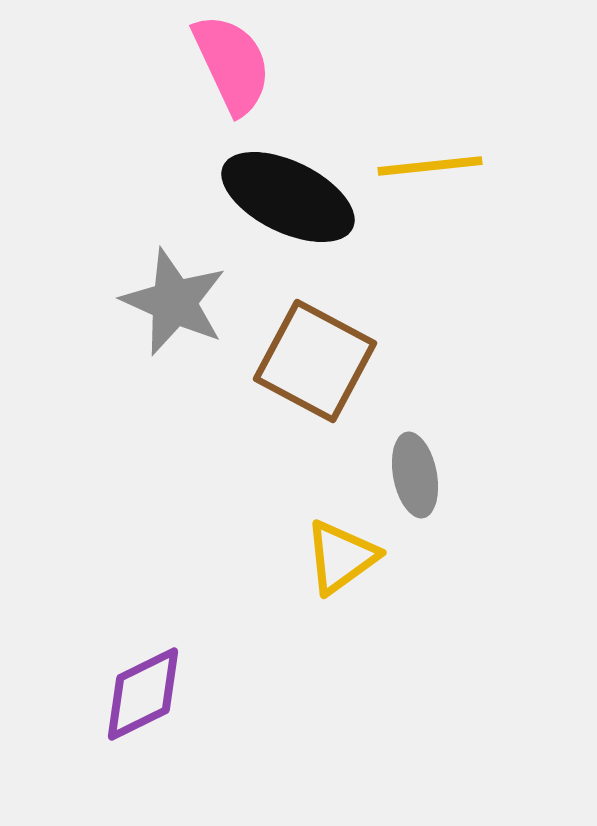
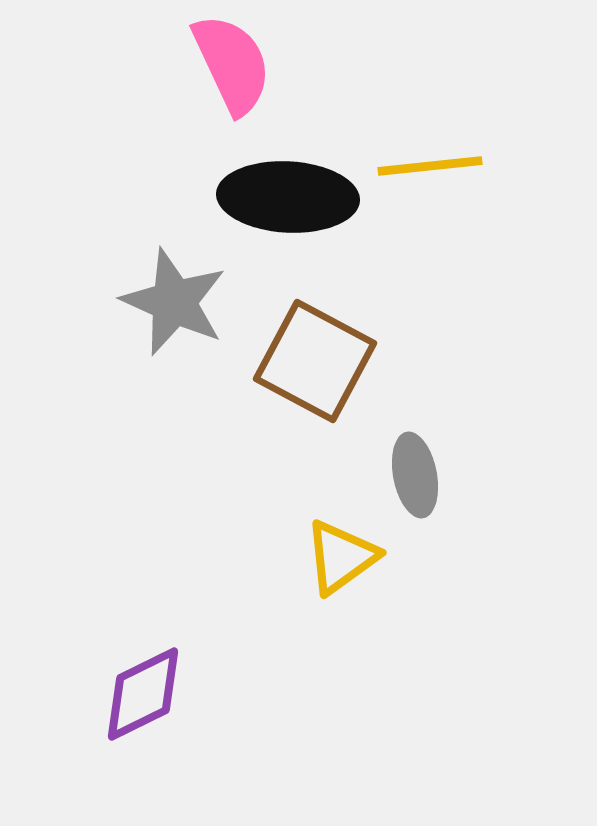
black ellipse: rotated 23 degrees counterclockwise
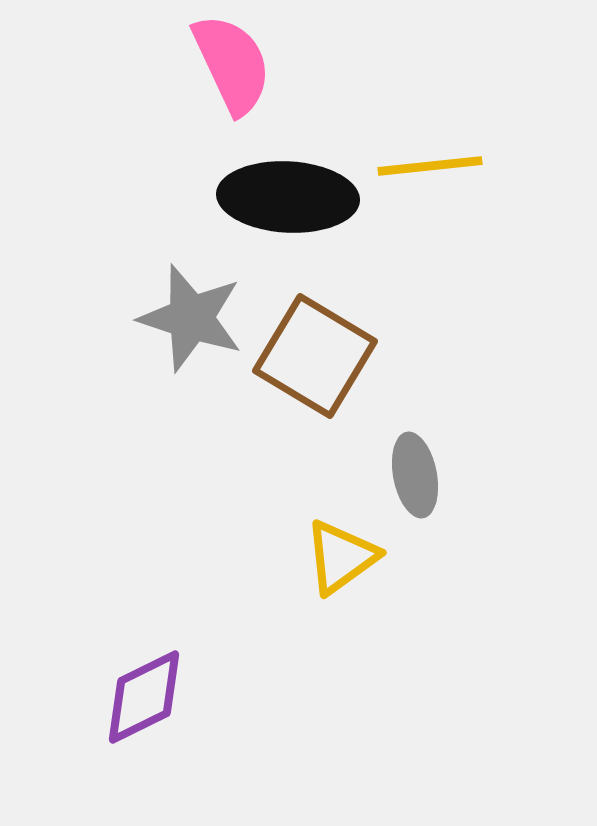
gray star: moved 17 px right, 16 px down; rotated 6 degrees counterclockwise
brown square: moved 5 px up; rotated 3 degrees clockwise
purple diamond: moved 1 px right, 3 px down
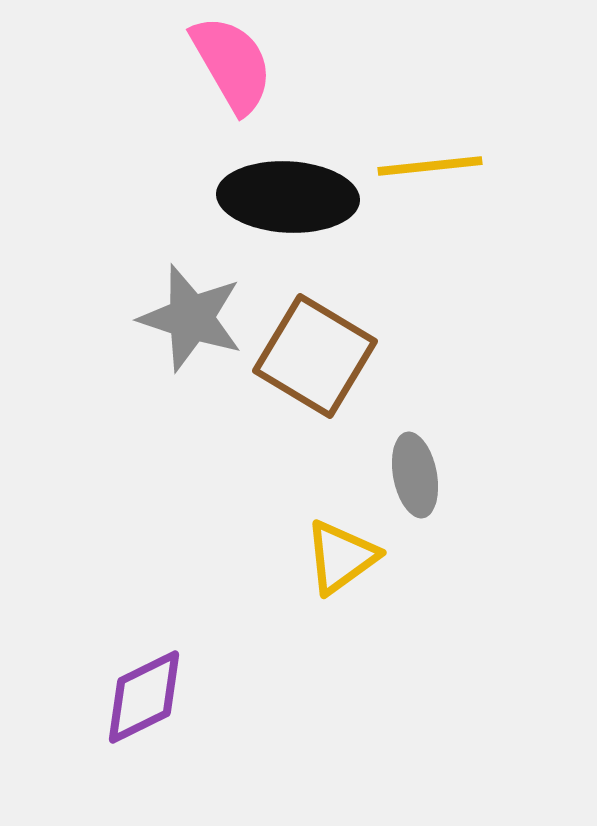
pink semicircle: rotated 5 degrees counterclockwise
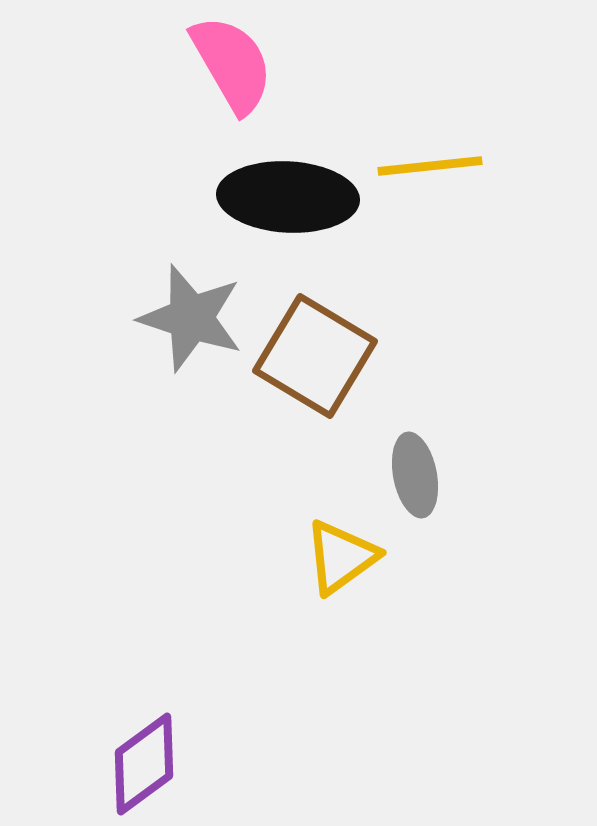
purple diamond: moved 67 px down; rotated 10 degrees counterclockwise
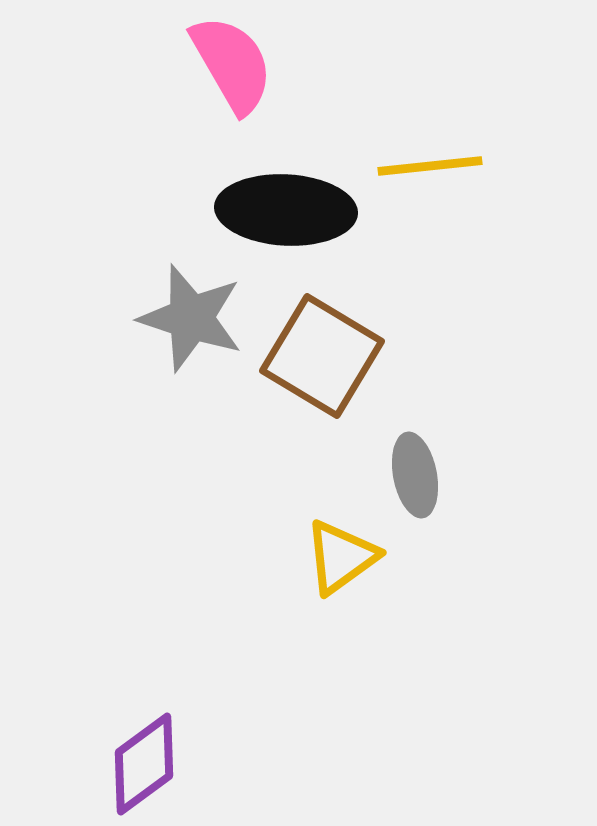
black ellipse: moved 2 px left, 13 px down
brown square: moved 7 px right
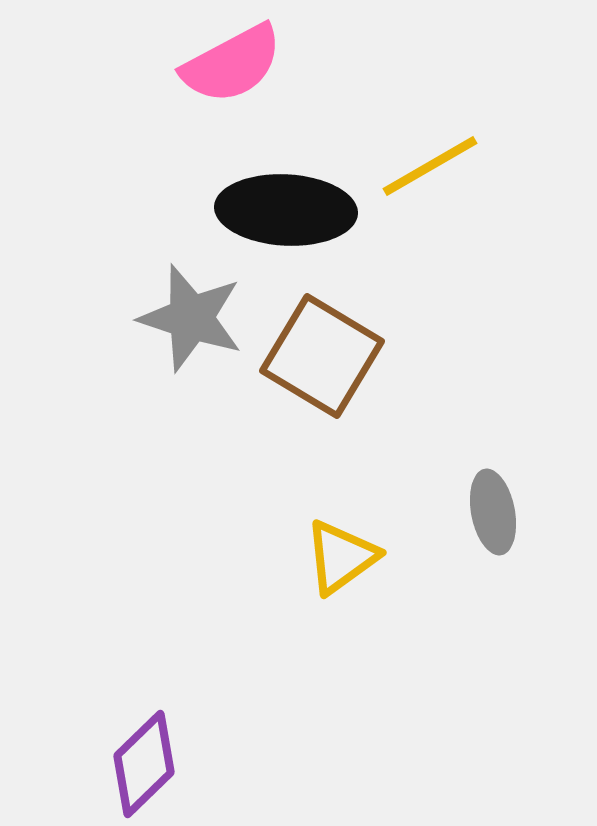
pink semicircle: rotated 92 degrees clockwise
yellow line: rotated 24 degrees counterclockwise
gray ellipse: moved 78 px right, 37 px down
purple diamond: rotated 8 degrees counterclockwise
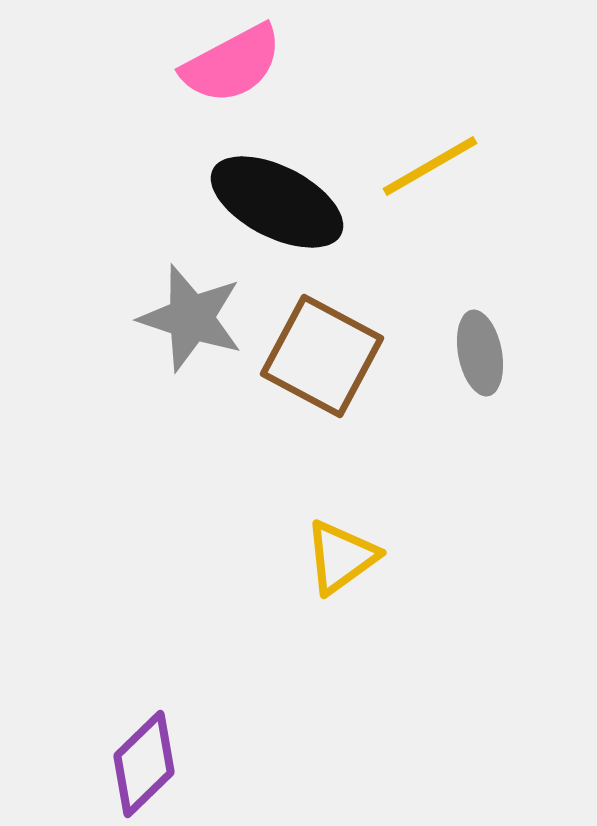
black ellipse: moved 9 px left, 8 px up; rotated 24 degrees clockwise
brown square: rotated 3 degrees counterclockwise
gray ellipse: moved 13 px left, 159 px up
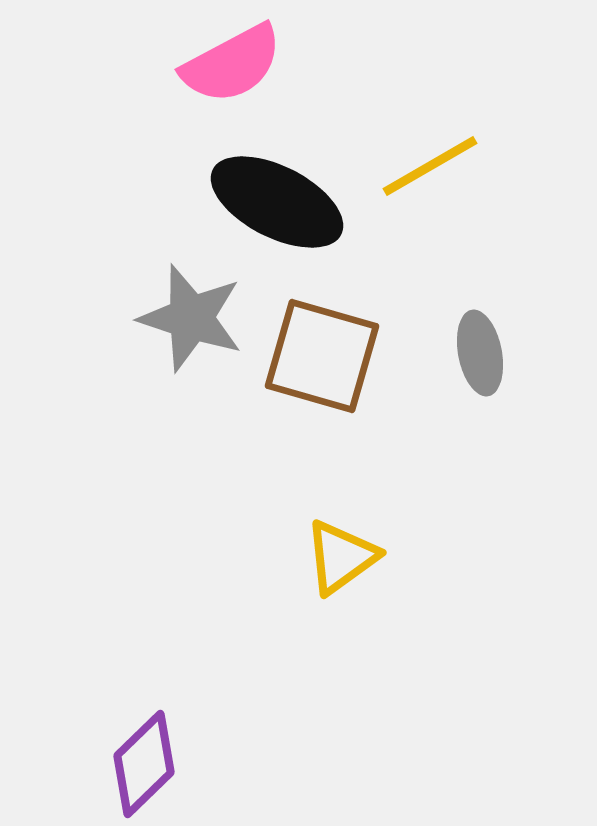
brown square: rotated 12 degrees counterclockwise
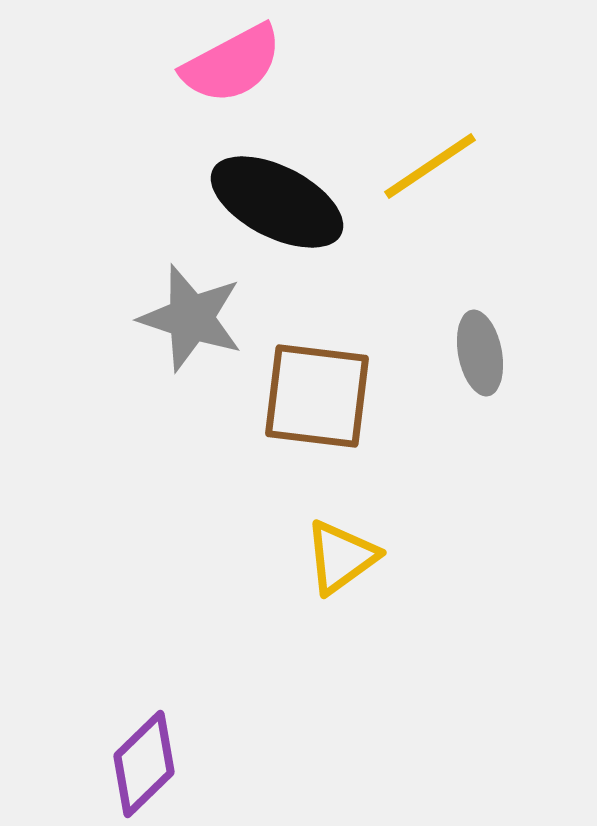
yellow line: rotated 4 degrees counterclockwise
brown square: moved 5 px left, 40 px down; rotated 9 degrees counterclockwise
